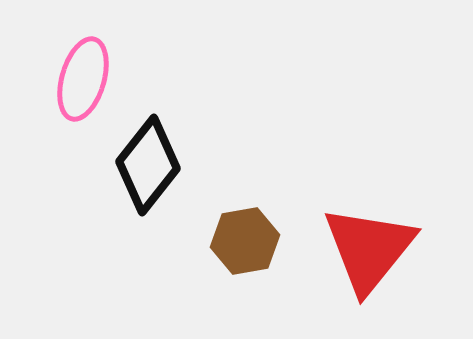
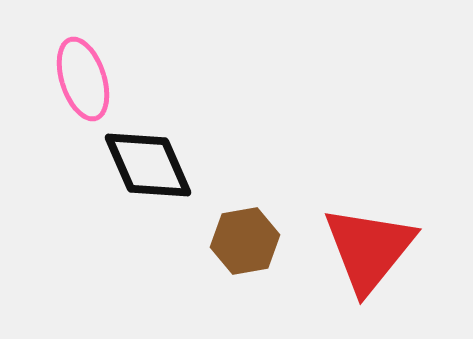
pink ellipse: rotated 34 degrees counterclockwise
black diamond: rotated 62 degrees counterclockwise
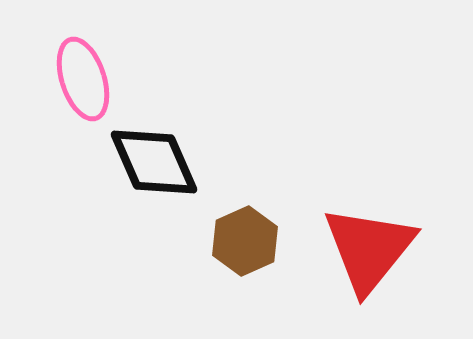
black diamond: moved 6 px right, 3 px up
brown hexagon: rotated 14 degrees counterclockwise
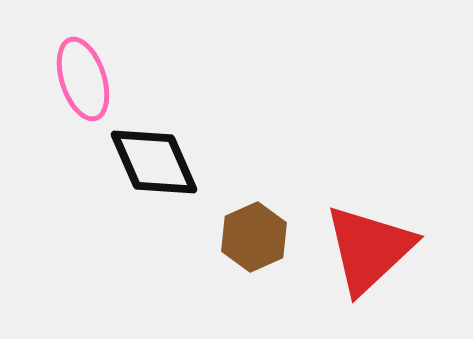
brown hexagon: moved 9 px right, 4 px up
red triangle: rotated 8 degrees clockwise
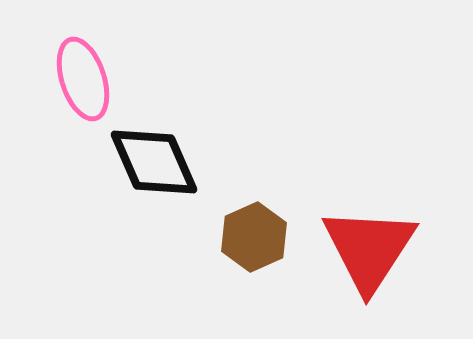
red triangle: rotated 14 degrees counterclockwise
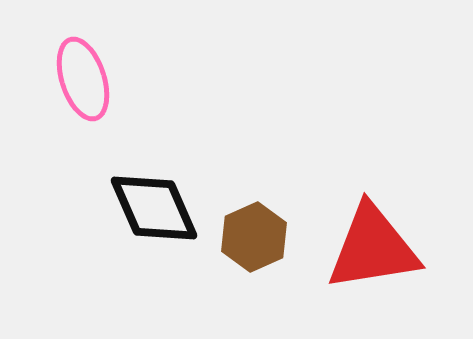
black diamond: moved 46 px down
red triangle: moved 4 px right, 1 px up; rotated 48 degrees clockwise
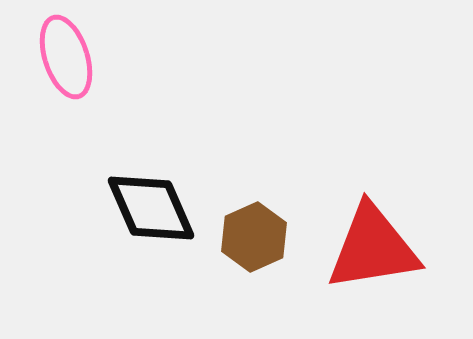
pink ellipse: moved 17 px left, 22 px up
black diamond: moved 3 px left
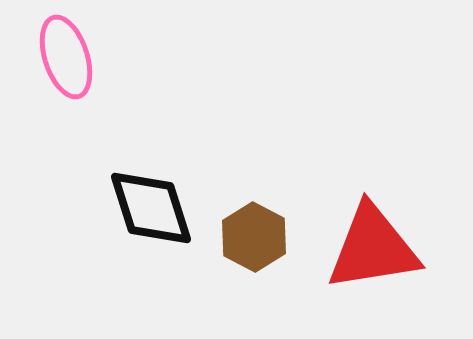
black diamond: rotated 6 degrees clockwise
brown hexagon: rotated 8 degrees counterclockwise
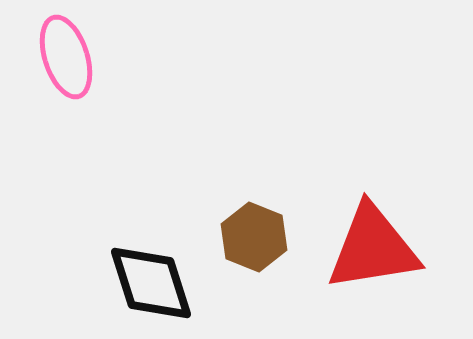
black diamond: moved 75 px down
brown hexagon: rotated 6 degrees counterclockwise
